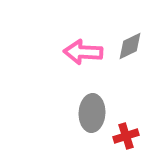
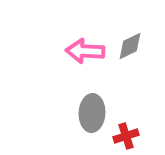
pink arrow: moved 2 px right, 1 px up
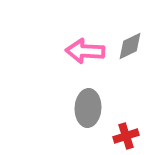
gray ellipse: moved 4 px left, 5 px up
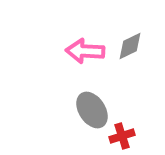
gray ellipse: moved 4 px right, 2 px down; rotated 36 degrees counterclockwise
red cross: moved 4 px left
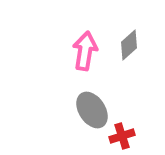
gray diamond: moved 1 px left, 1 px up; rotated 16 degrees counterclockwise
pink arrow: rotated 96 degrees clockwise
